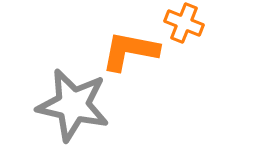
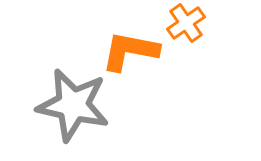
orange cross: moved 2 px right; rotated 33 degrees clockwise
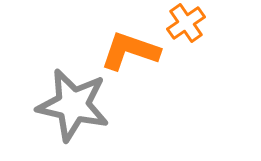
orange L-shape: rotated 8 degrees clockwise
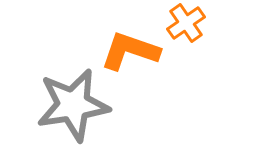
gray star: rotated 22 degrees counterclockwise
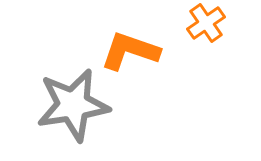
orange cross: moved 20 px right
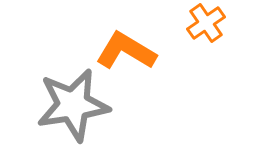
orange L-shape: moved 4 px left; rotated 12 degrees clockwise
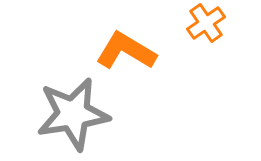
gray star: moved 9 px down
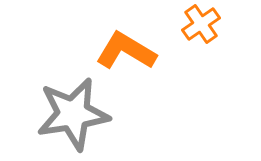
orange cross: moved 5 px left, 1 px down
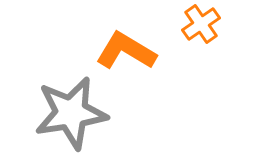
gray star: moved 2 px left, 1 px up
